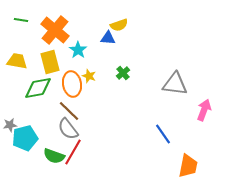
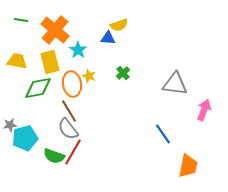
brown line: rotated 15 degrees clockwise
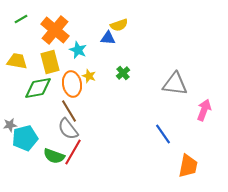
green line: moved 1 px up; rotated 40 degrees counterclockwise
cyan star: rotated 12 degrees counterclockwise
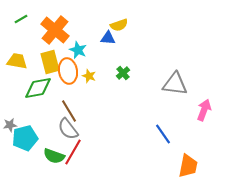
orange ellipse: moved 4 px left, 13 px up
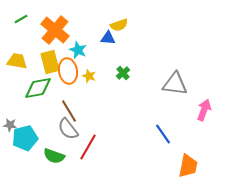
gray star: rotated 16 degrees clockwise
red line: moved 15 px right, 5 px up
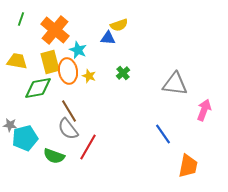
green line: rotated 40 degrees counterclockwise
